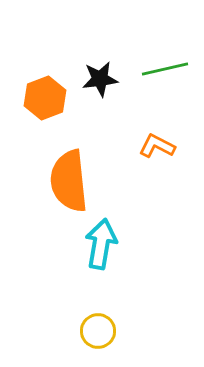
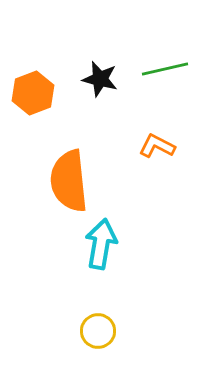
black star: rotated 21 degrees clockwise
orange hexagon: moved 12 px left, 5 px up
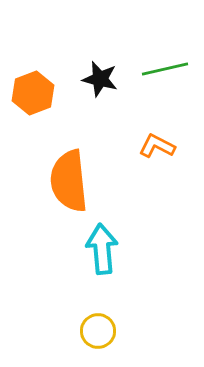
cyan arrow: moved 1 px right, 5 px down; rotated 15 degrees counterclockwise
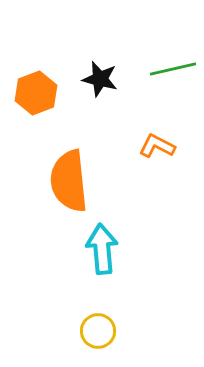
green line: moved 8 px right
orange hexagon: moved 3 px right
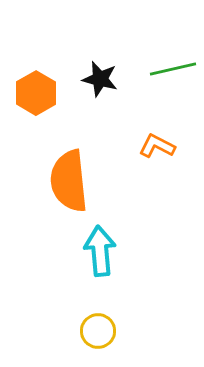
orange hexagon: rotated 9 degrees counterclockwise
cyan arrow: moved 2 px left, 2 px down
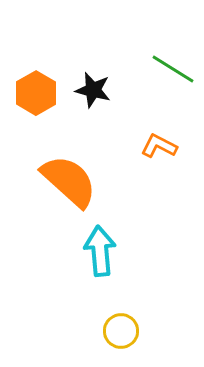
green line: rotated 45 degrees clockwise
black star: moved 7 px left, 11 px down
orange L-shape: moved 2 px right
orange semicircle: rotated 138 degrees clockwise
yellow circle: moved 23 px right
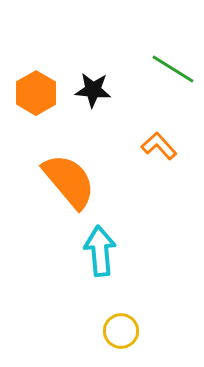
black star: rotated 9 degrees counterclockwise
orange L-shape: rotated 21 degrees clockwise
orange semicircle: rotated 8 degrees clockwise
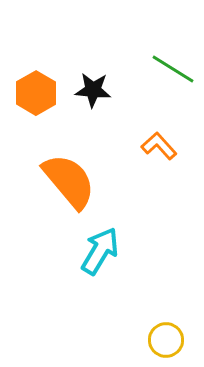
cyan arrow: rotated 36 degrees clockwise
yellow circle: moved 45 px right, 9 px down
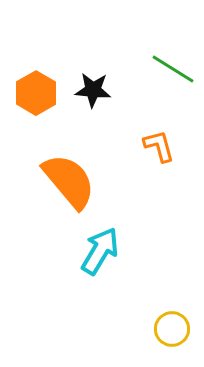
orange L-shape: rotated 27 degrees clockwise
yellow circle: moved 6 px right, 11 px up
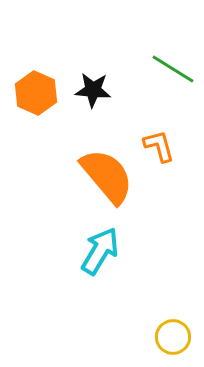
orange hexagon: rotated 6 degrees counterclockwise
orange semicircle: moved 38 px right, 5 px up
yellow circle: moved 1 px right, 8 px down
